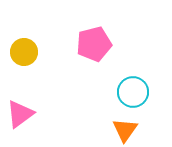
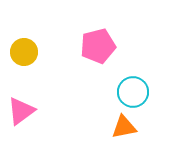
pink pentagon: moved 4 px right, 2 px down
pink triangle: moved 1 px right, 3 px up
orange triangle: moved 1 px left, 3 px up; rotated 44 degrees clockwise
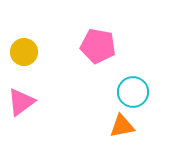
pink pentagon: rotated 24 degrees clockwise
pink triangle: moved 9 px up
orange triangle: moved 2 px left, 1 px up
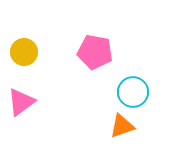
pink pentagon: moved 3 px left, 6 px down
orange triangle: rotated 8 degrees counterclockwise
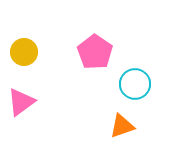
pink pentagon: rotated 24 degrees clockwise
cyan circle: moved 2 px right, 8 px up
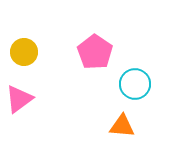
pink triangle: moved 2 px left, 3 px up
orange triangle: rotated 24 degrees clockwise
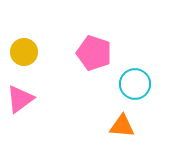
pink pentagon: moved 1 px left, 1 px down; rotated 16 degrees counterclockwise
pink triangle: moved 1 px right
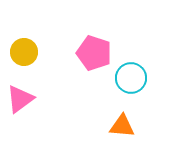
cyan circle: moved 4 px left, 6 px up
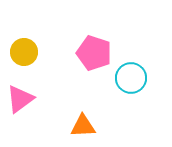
orange triangle: moved 39 px left; rotated 8 degrees counterclockwise
